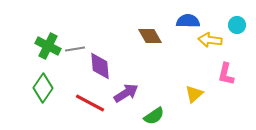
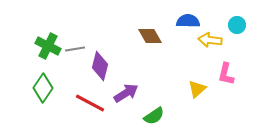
purple diamond: rotated 20 degrees clockwise
yellow triangle: moved 3 px right, 5 px up
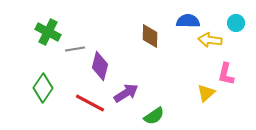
cyan circle: moved 1 px left, 2 px up
brown diamond: rotated 30 degrees clockwise
green cross: moved 14 px up
yellow triangle: moved 9 px right, 4 px down
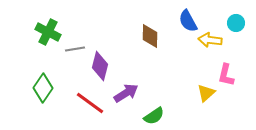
blue semicircle: rotated 120 degrees counterclockwise
pink L-shape: moved 1 px down
red line: rotated 8 degrees clockwise
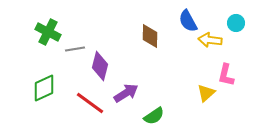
green diamond: moved 1 px right; rotated 32 degrees clockwise
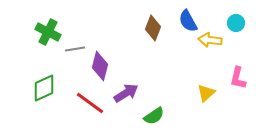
brown diamond: moved 3 px right, 8 px up; rotated 20 degrees clockwise
pink L-shape: moved 12 px right, 3 px down
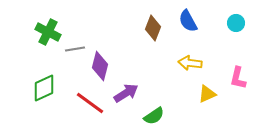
yellow arrow: moved 20 px left, 23 px down
yellow triangle: moved 1 px right, 1 px down; rotated 18 degrees clockwise
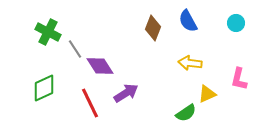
gray line: rotated 66 degrees clockwise
purple diamond: rotated 48 degrees counterclockwise
pink L-shape: moved 1 px right, 1 px down
red line: rotated 28 degrees clockwise
green semicircle: moved 32 px right, 3 px up
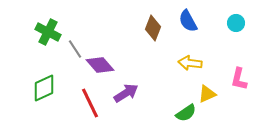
purple diamond: moved 1 px up; rotated 8 degrees counterclockwise
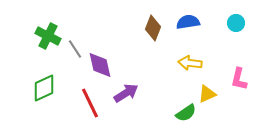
blue semicircle: moved 1 px down; rotated 110 degrees clockwise
green cross: moved 4 px down
purple diamond: rotated 28 degrees clockwise
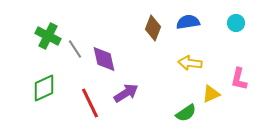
purple diamond: moved 4 px right, 6 px up
yellow triangle: moved 4 px right
